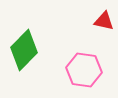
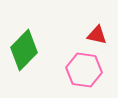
red triangle: moved 7 px left, 14 px down
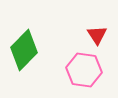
red triangle: rotated 45 degrees clockwise
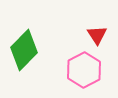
pink hexagon: rotated 24 degrees clockwise
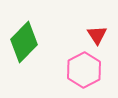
green diamond: moved 8 px up
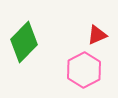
red triangle: rotated 40 degrees clockwise
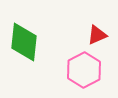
green diamond: rotated 39 degrees counterclockwise
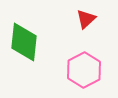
red triangle: moved 11 px left, 16 px up; rotated 20 degrees counterclockwise
